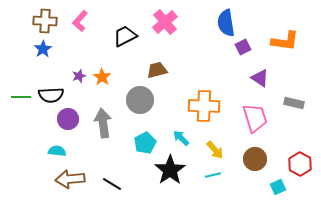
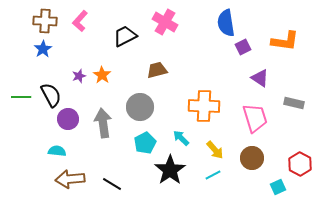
pink cross: rotated 20 degrees counterclockwise
orange star: moved 2 px up
black semicircle: rotated 115 degrees counterclockwise
gray circle: moved 7 px down
brown circle: moved 3 px left, 1 px up
cyan line: rotated 14 degrees counterclockwise
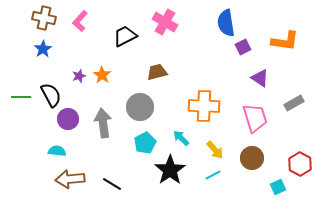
brown cross: moved 1 px left, 3 px up; rotated 10 degrees clockwise
brown trapezoid: moved 2 px down
gray rectangle: rotated 42 degrees counterclockwise
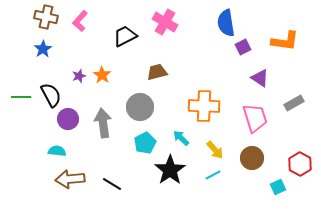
brown cross: moved 2 px right, 1 px up
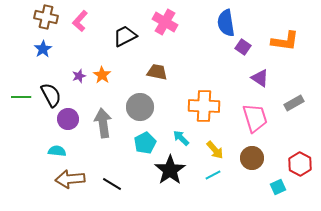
purple square: rotated 28 degrees counterclockwise
brown trapezoid: rotated 25 degrees clockwise
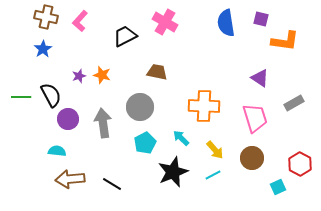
purple square: moved 18 px right, 28 px up; rotated 21 degrees counterclockwise
orange star: rotated 18 degrees counterclockwise
black star: moved 3 px right, 2 px down; rotated 12 degrees clockwise
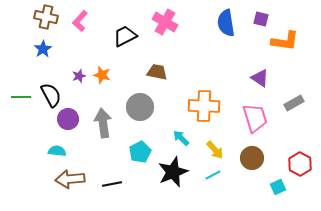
cyan pentagon: moved 5 px left, 9 px down
black line: rotated 42 degrees counterclockwise
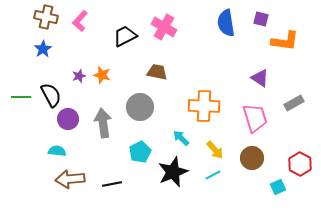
pink cross: moved 1 px left, 5 px down
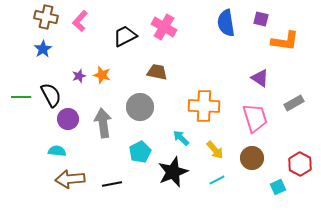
cyan line: moved 4 px right, 5 px down
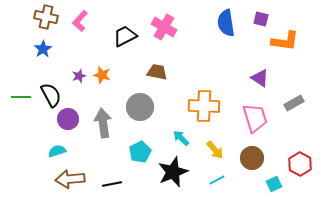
cyan semicircle: rotated 24 degrees counterclockwise
cyan square: moved 4 px left, 3 px up
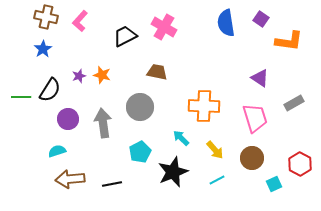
purple square: rotated 21 degrees clockwise
orange L-shape: moved 4 px right
black semicircle: moved 1 px left, 5 px up; rotated 60 degrees clockwise
